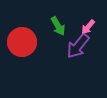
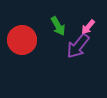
red circle: moved 2 px up
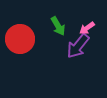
pink arrow: moved 1 px left, 1 px down; rotated 14 degrees clockwise
red circle: moved 2 px left, 1 px up
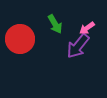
green arrow: moved 3 px left, 2 px up
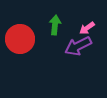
green arrow: moved 1 px down; rotated 144 degrees counterclockwise
purple arrow: rotated 24 degrees clockwise
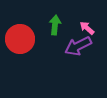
pink arrow: rotated 77 degrees clockwise
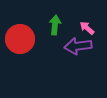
purple arrow: rotated 20 degrees clockwise
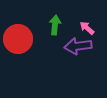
red circle: moved 2 px left
